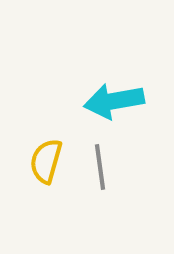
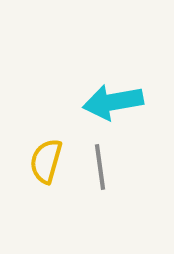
cyan arrow: moved 1 px left, 1 px down
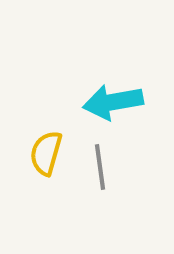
yellow semicircle: moved 8 px up
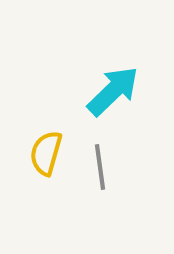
cyan arrow: moved 11 px up; rotated 146 degrees clockwise
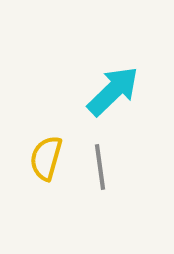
yellow semicircle: moved 5 px down
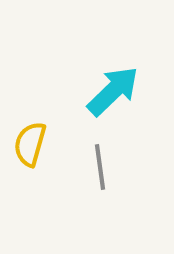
yellow semicircle: moved 16 px left, 14 px up
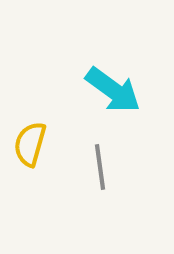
cyan arrow: moved 1 px up; rotated 80 degrees clockwise
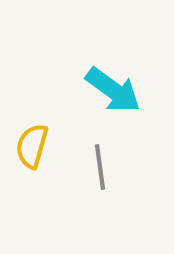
yellow semicircle: moved 2 px right, 2 px down
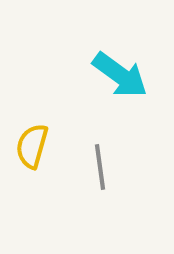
cyan arrow: moved 7 px right, 15 px up
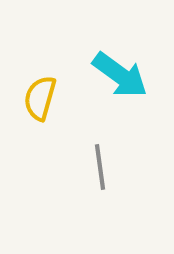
yellow semicircle: moved 8 px right, 48 px up
